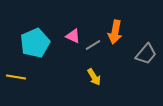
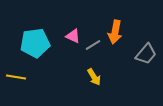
cyan pentagon: rotated 16 degrees clockwise
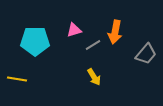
pink triangle: moved 1 px right, 6 px up; rotated 42 degrees counterclockwise
cyan pentagon: moved 2 px up; rotated 8 degrees clockwise
yellow line: moved 1 px right, 2 px down
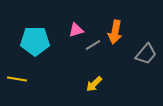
pink triangle: moved 2 px right
yellow arrow: moved 7 px down; rotated 78 degrees clockwise
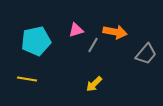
orange arrow: rotated 90 degrees counterclockwise
cyan pentagon: moved 1 px right; rotated 12 degrees counterclockwise
gray line: rotated 28 degrees counterclockwise
yellow line: moved 10 px right
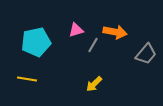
cyan pentagon: moved 1 px down
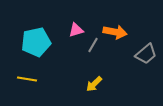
gray trapezoid: rotated 10 degrees clockwise
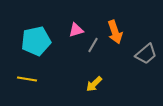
orange arrow: rotated 60 degrees clockwise
cyan pentagon: moved 1 px up
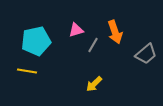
yellow line: moved 8 px up
